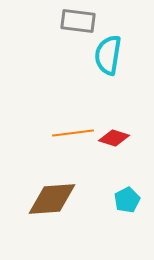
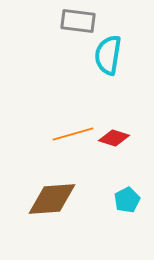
orange line: moved 1 px down; rotated 9 degrees counterclockwise
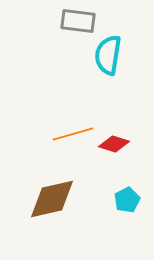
red diamond: moved 6 px down
brown diamond: rotated 9 degrees counterclockwise
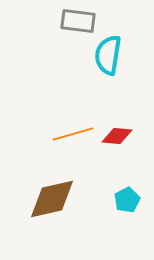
red diamond: moved 3 px right, 8 px up; rotated 12 degrees counterclockwise
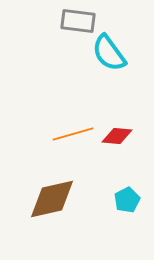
cyan semicircle: moved 1 px right, 2 px up; rotated 45 degrees counterclockwise
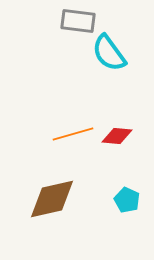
cyan pentagon: rotated 20 degrees counterclockwise
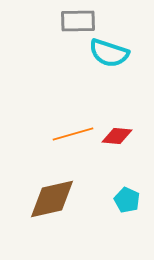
gray rectangle: rotated 8 degrees counterclockwise
cyan semicircle: rotated 36 degrees counterclockwise
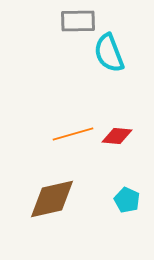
cyan semicircle: rotated 51 degrees clockwise
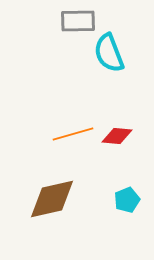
cyan pentagon: rotated 25 degrees clockwise
